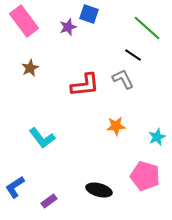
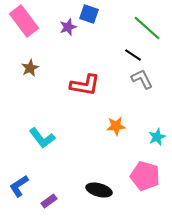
gray L-shape: moved 19 px right
red L-shape: rotated 16 degrees clockwise
blue L-shape: moved 4 px right, 1 px up
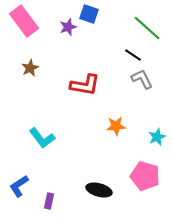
purple rectangle: rotated 42 degrees counterclockwise
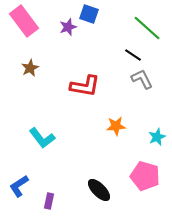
red L-shape: moved 1 px down
black ellipse: rotated 30 degrees clockwise
